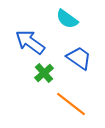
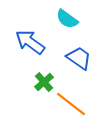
green cross: moved 9 px down
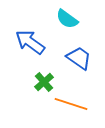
orange line: rotated 20 degrees counterclockwise
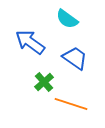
blue trapezoid: moved 4 px left
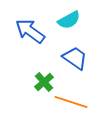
cyan semicircle: moved 2 px right, 1 px down; rotated 65 degrees counterclockwise
blue arrow: moved 11 px up
orange line: moved 2 px up
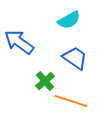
blue arrow: moved 11 px left, 11 px down
green cross: moved 1 px right, 1 px up
orange line: moved 1 px up
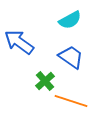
cyan semicircle: moved 1 px right
blue trapezoid: moved 4 px left, 1 px up
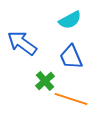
blue arrow: moved 3 px right, 1 px down
blue trapezoid: rotated 148 degrees counterclockwise
orange line: moved 2 px up
